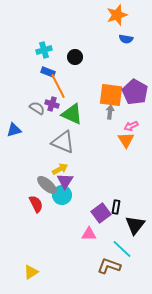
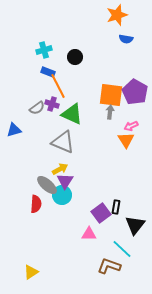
gray semicircle: rotated 112 degrees clockwise
red semicircle: rotated 30 degrees clockwise
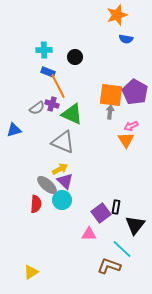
cyan cross: rotated 14 degrees clockwise
purple triangle: rotated 18 degrees counterclockwise
cyan circle: moved 5 px down
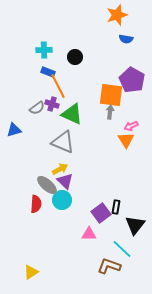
purple pentagon: moved 3 px left, 12 px up
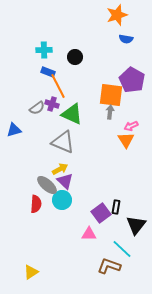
black triangle: moved 1 px right
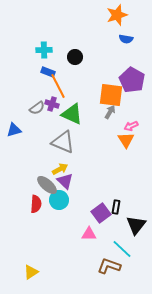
gray arrow: rotated 24 degrees clockwise
cyan circle: moved 3 px left
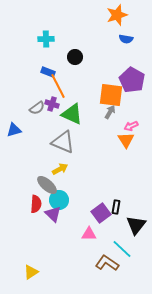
cyan cross: moved 2 px right, 11 px up
purple triangle: moved 12 px left, 33 px down
brown L-shape: moved 2 px left, 3 px up; rotated 15 degrees clockwise
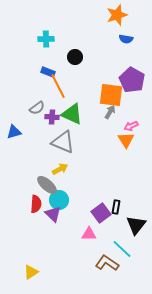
purple cross: moved 13 px down; rotated 16 degrees counterclockwise
blue triangle: moved 2 px down
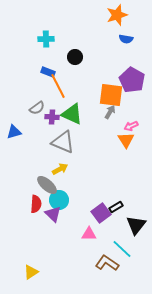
black rectangle: rotated 48 degrees clockwise
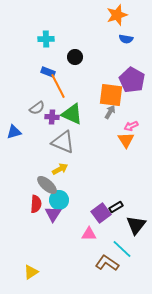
purple triangle: rotated 18 degrees clockwise
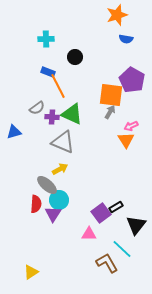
brown L-shape: rotated 25 degrees clockwise
